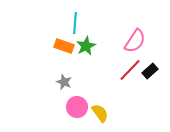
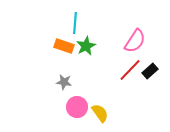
gray star: rotated 14 degrees counterclockwise
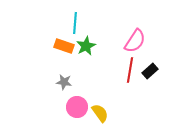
red line: rotated 35 degrees counterclockwise
